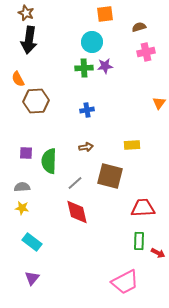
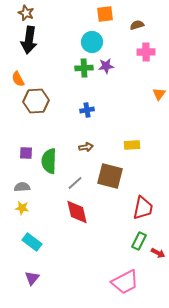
brown semicircle: moved 2 px left, 2 px up
pink cross: rotated 12 degrees clockwise
purple star: moved 1 px right
orange triangle: moved 9 px up
red trapezoid: rotated 105 degrees clockwise
green rectangle: rotated 24 degrees clockwise
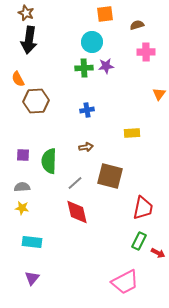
yellow rectangle: moved 12 px up
purple square: moved 3 px left, 2 px down
cyan rectangle: rotated 30 degrees counterclockwise
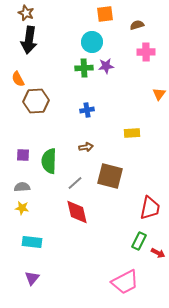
red trapezoid: moved 7 px right
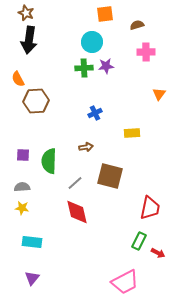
blue cross: moved 8 px right, 3 px down; rotated 16 degrees counterclockwise
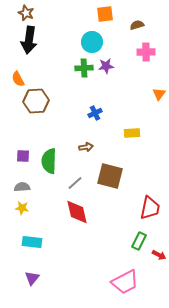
purple square: moved 1 px down
red arrow: moved 1 px right, 2 px down
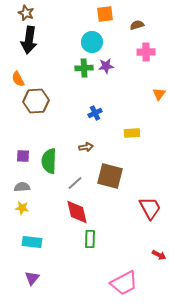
red trapezoid: rotated 40 degrees counterclockwise
green rectangle: moved 49 px left, 2 px up; rotated 24 degrees counterclockwise
pink trapezoid: moved 1 px left, 1 px down
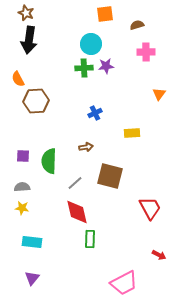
cyan circle: moved 1 px left, 2 px down
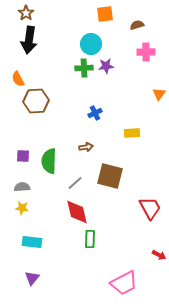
brown star: rotated 14 degrees clockwise
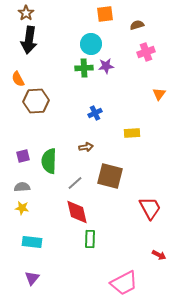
pink cross: rotated 18 degrees counterclockwise
purple square: rotated 16 degrees counterclockwise
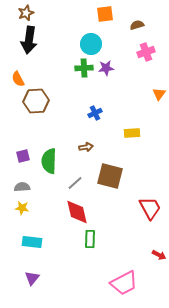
brown star: rotated 14 degrees clockwise
purple star: moved 2 px down
